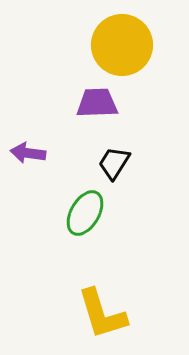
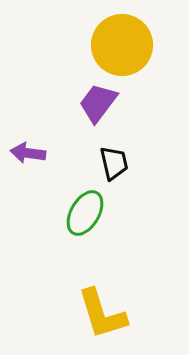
purple trapezoid: moved 1 px right; rotated 51 degrees counterclockwise
black trapezoid: rotated 135 degrees clockwise
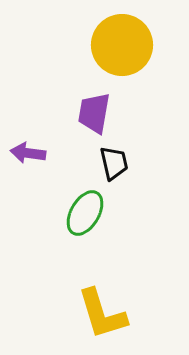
purple trapezoid: moved 4 px left, 10 px down; rotated 27 degrees counterclockwise
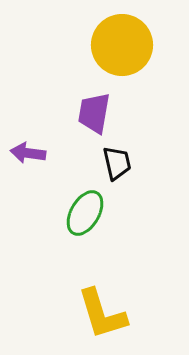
black trapezoid: moved 3 px right
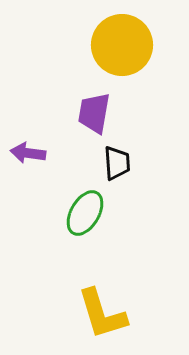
black trapezoid: rotated 9 degrees clockwise
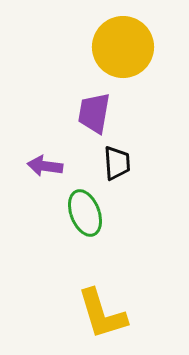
yellow circle: moved 1 px right, 2 px down
purple arrow: moved 17 px right, 13 px down
green ellipse: rotated 51 degrees counterclockwise
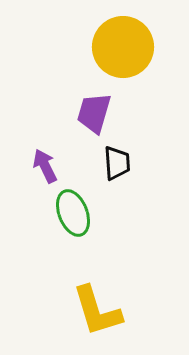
purple trapezoid: rotated 6 degrees clockwise
purple arrow: rotated 56 degrees clockwise
green ellipse: moved 12 px left
yellow L-shape: moved 5 px left, 3 px up
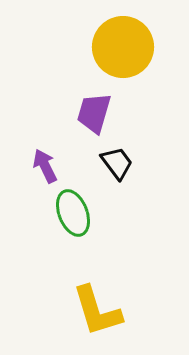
black trapezoid: rotated 33 degrees counterclockwise
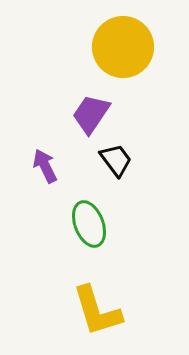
purple trapezoid: moved 3 px left, 1 px down; rotated 18 degrees clockwise
black trapezoid: moved 1 px left, 3 px up
green ellipse: moved 16 px right, 11 px down
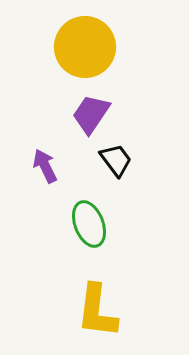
yellow circle: moved 38 px left
yellow L-shape: rotated 24 degrees clockwise
